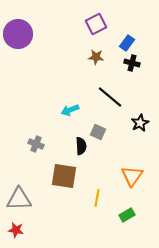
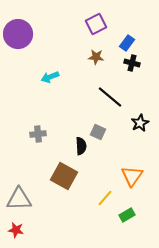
cyan arrow: moved 20 px left, 33 px up
gray cross: moved 2 px right, 10 px up; rotated 28 degrees counterclockwise
brown square: rotated 20 degrees clockwise
yellow line: moved 8 px right; rotated 30 degrees clockwise
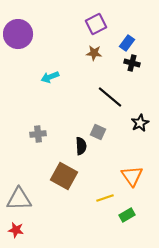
brown star: moved 2 px left, 4 px up
orange triangle: rotated 10 degrees counterclockwise
yellow line: rotated 30 degrees clockwise
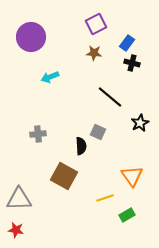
purple circle: moved 13 px right, 3 px down
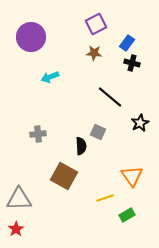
red star: moved 1 px up; rotated 28 degrees clockwise
